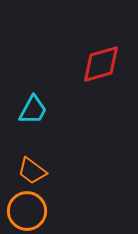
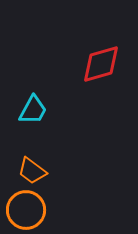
orange circle: moved 1 px left, 1 px up
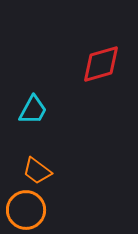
orange trapezoid: moved 5 px right
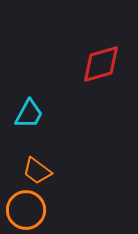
cyan trapezoid: moved 4 px left, 4 px down
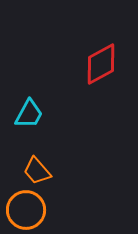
red diamond: rotated 12 degrees counterclockwise
orange trapezoid: rotated 12 degrees clockwise
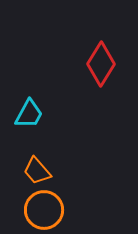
red diamond: rotated 30 degrees counterclockwise
orange circle: moved 18 px right
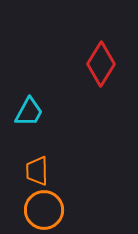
cyan trapezoid: moved 2 px up
orange trapezoid: rotated 40 degrees clockwise
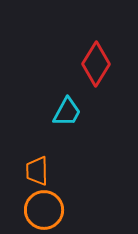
red diamond: moved 5 px left
cyan trapezoid: moved 38 px right
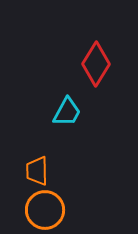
orange circle: moved 1 px right
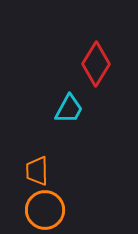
cyan trapezoid: moved 2 px right, 3 px up
